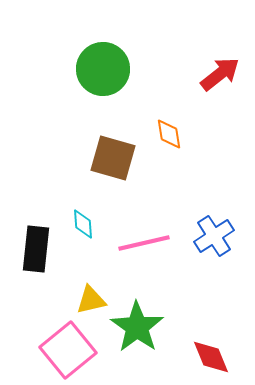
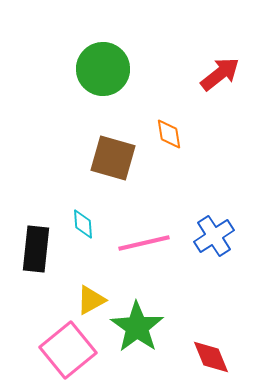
yellow triangle: rotated 16 degrees counterclockwise
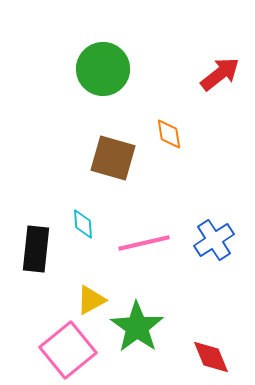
blue cross: moved 4 px down
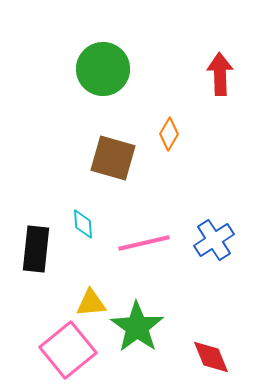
red arrow: rotated 54 degrees counterclockwise
orange diamond: rotated 40 degrees clockwise
yellow triangle: moved 3 px down; rotated 24 degrees clockwise
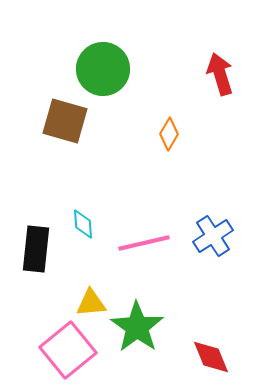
red arrow: rotated 15 degrees counterclockwise
brown square: moved 48 px left, 37 px up
blue cross: moved 1 px left, 4 px up
